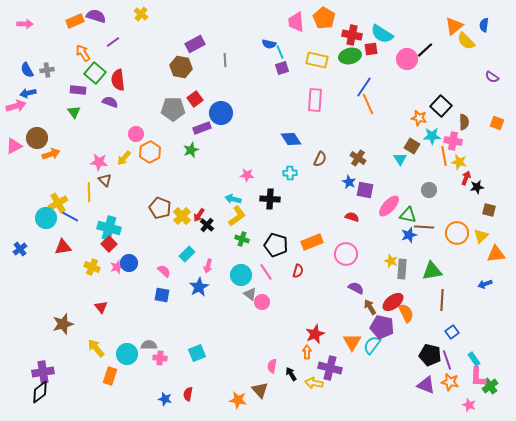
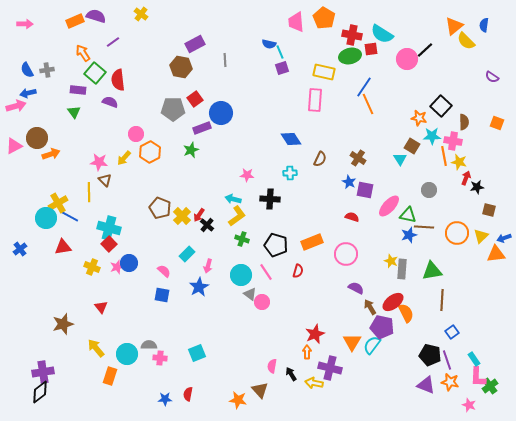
yellow rectangle at (317, 60): moved 7 px right, 12 px down
blue arrow at (485, 284): moved 19 px right, 46 px up
blue star at (165, 399): rotated 16 degrees counterclockwise
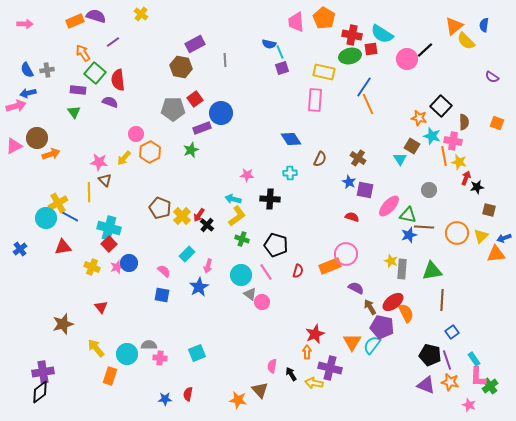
cyan star at (432, 136): rotated 18 degrees clockwise
orange rectangle at (312, 242): moved 18 px right, 24 px down
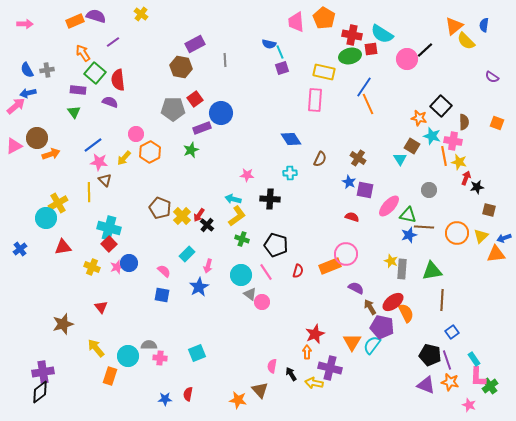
pink arrow at (16, 106): rotated 24 degrees counterclockwise
blue line at (69, 216): moved 24 px right, 71 px up; rotated 66 degrees counterclockwise
cyan circle at (127, 354): moved 1 px right, 2 px down
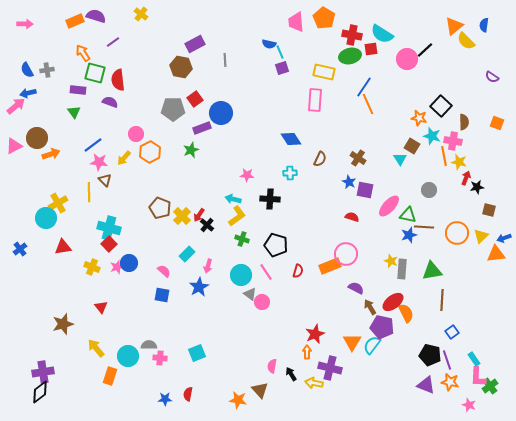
green square at (95, 73): rotated 25 degrees counterclockwise
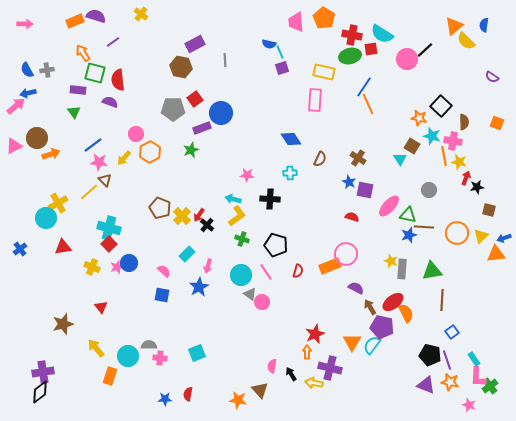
yellow line at (89, 192): rotated 48 degrees clockwise
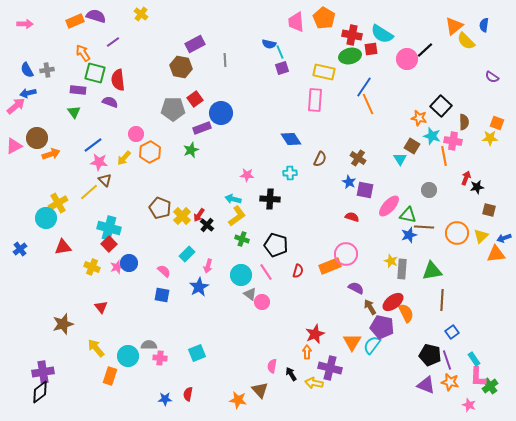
yellow star at (459, 162): moved 31 px right, 24 px up; rotated 14 degrees counterclockwise
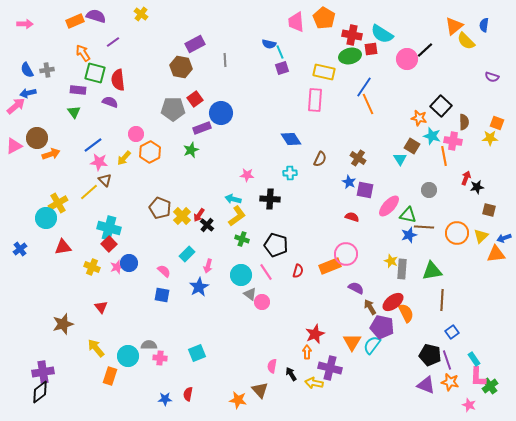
purple semicircle at (492, 77): rotated 16 degrees counterclockwise
